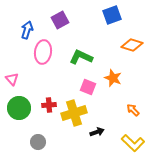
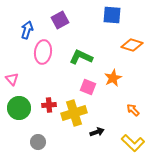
blue square: rotated 24 degrees clockwise
orange star: rotated 24 degrees clockwise
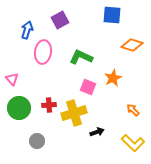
gray circle: moved 1 px left, 1 px up
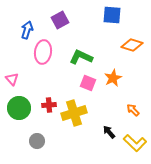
pink square: moved 4 px up
black arrow: moved 12 px right; rotated 112 degrees counterclockwise
yellow L-shape: moved 2 px right
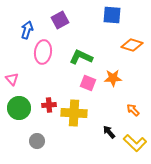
orange star: rotated 24 degrees clockwise
yellow cross: rotated 20 degrees clockwise
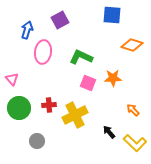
yellow cross: moved 1 px right, 2 px down; rotated 30 degrees counterclockwise
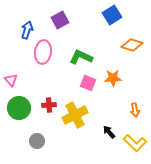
blue square: rotated 36 degrees counterclockwise
pink triangle: moved 1 px left, 1 px down
orange arrow: moved 2 px right; rotated 144 degrees counterclockwise
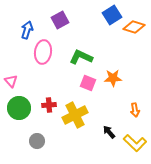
orange diamond: moved 2 px right, 18 px up
pink triangle: moved 1 px down
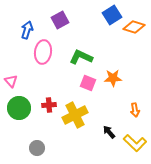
gray circle: moved 7 px down
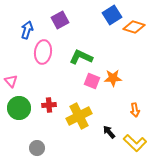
pink square: moved 4 px right, 2 px up
yellow cross: moved 4 px right, 1 px down
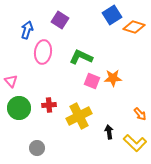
purple square: rotated 30 degrees counterclockwise
orange arrow: moved 5 px right, 4 px down; rotated 32 degrees counterclockwise
black arrow: rotated 32 degrees clockwise
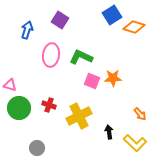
pink ellipse: moved 8 px right, 3 px down
pink triangle: moved 1 px left, 4 px down; rotated 32 degrees counterclockwise
red cross: rotated 24 degrees clockwise
